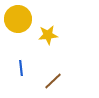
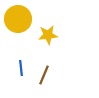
brown line: moved 9 px left, 6 px up; rotated 24 degrees counterclockwise
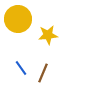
blue line: rotated 28 degrees counterclockwise
brown line: moved 1 px left, 2 px up
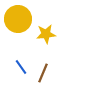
yellow star: moved 2 px left, 1 px up
blue line: moved 1 px up
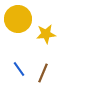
blue line: moved 2 px left, 2 px down
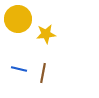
blue line: rotated 42 degrees counterclockwise
brown line: rotated 12 degrees counterclockwise
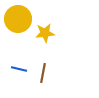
yellow star: moved 1 px left, 1 px up
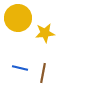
yellow circle: moved 1 px up
blue line: moved 1 px right, 1 px up
